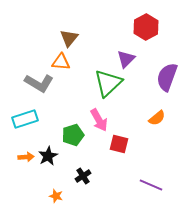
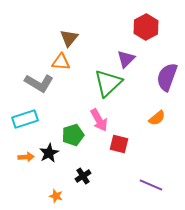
black star: moved 1 px right, 3 px up
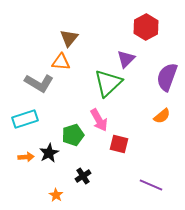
orange semicircle: moved 5 px right, 2 px up
orange star: moved 1 px up; rotated 16 degrees clockwise
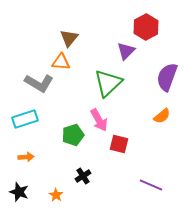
purple triangle: moved 8 px up
black star: moved 30 px left, 39 px down; rotated 24 degrees counterclockwise
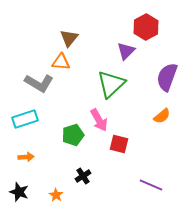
green triangle: moved 3 px right, 1 px down
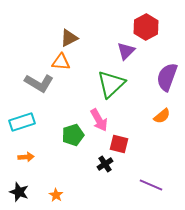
brown triangle: rotated 24 degrees clockwise
cyan rectangle: moved 3 px left, 3 px down
black cross: moved 22 px right, 12 px up
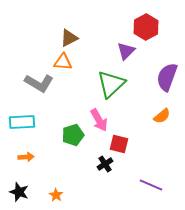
orange triangle: moved 2 px right
cyan rectangle: rotated 15 degrees clockwise
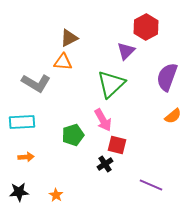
gray L-shape: moved 3 px left
orange semicircle: moved 11 px right
pink arrow: moved 4 px right
red square: moved 2 px left, 1 px down
black star: rotated 24 degrees counterclockwise
